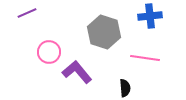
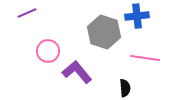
blue cross: moved 13 px left
pink circle: moved 1 px left, 1 px up
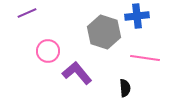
purple L-shape: moved 1 px down
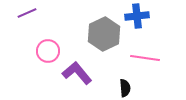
gray hexagon: moved 2 px down; rotated 16 degrees clockwise
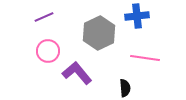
purple line: moved 17 px right, 4 px down
gray hexagon: moved 5 px left, 1 px up
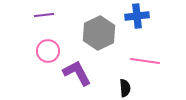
purple line: moved 2 px up; rotated 18 degrees clockwise
pink line: moved 3 px down
purple L-shape: rotated 12 degrees clockwise
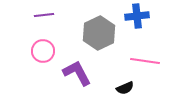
pink circle: moved 5 px left
black semicircle: rotated 72 degrees clockwise
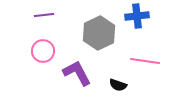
black semicircle: moved 7 px left, 3 px up; rotated 42 degrees clockwise
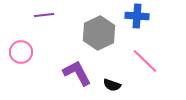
blue cross: rotated 10 degrees clockwise
pink circle: moved 22 px left, 1 px down
pink line: rotated 36 degrees clockwise
black semicircle: moved 6 px left
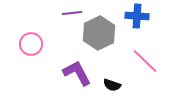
purple line: moved 28 px right, 2 px up
pink circle: moved 10 px right, 8 px up
